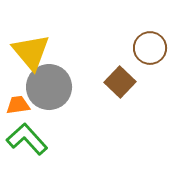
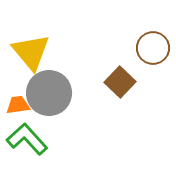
brown circle: moved 3 px right
gray circle: moved 6 px down
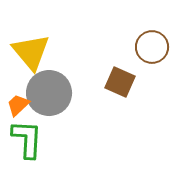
brown circle: moved 1 px left, 1 px up
brown square: rotated 20 degrees counterclockwise
orange trapezoid: rotated 35 degrees counterclockwise
green L-shape: rotated 45 degrees clockwise
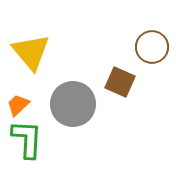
gray circle: moved 24 px right, 11 px down
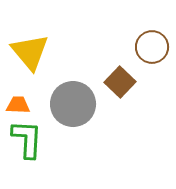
yellow triangle: moved 1 px left
brown square: rotated 20 degrees clockwise
orange trapezoid: rotated 45 degrees clockwise
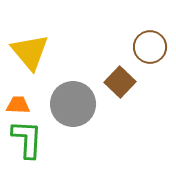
brown circle: moved 2 px left
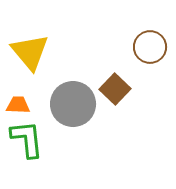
brown square: moved 5 px left, 7 px down
green L-shape: rotated 9 degrees counterclockwise
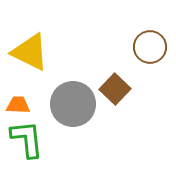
yellow triangle: rotated 24 degrees counterclockwise
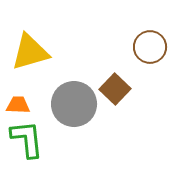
yellow triangle: rotated 42 degrees counterclockwise
gray circle: moved 1 px right
